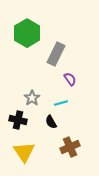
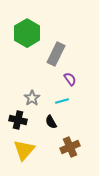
cyan line: moved 1 px right, 2 px up
yellow triangle: moved 2 px up; rotated 15 degrees clockwise
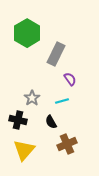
brown cross: moved 3 px left, 3 px up
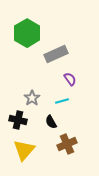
gray rectangle: rotated 40 degrees clockwise
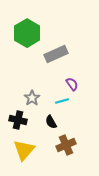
purple semicircle: moved 2 px right, 5 px down
brown cross: moved 1 px left, 1 px down
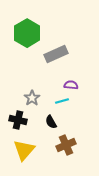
purple semicircle: moved 1 px left, 1 px down; rotated 48 degrees counterclockwise
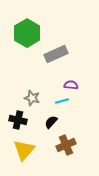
gray star: rotated 21 degrees counterclockwise
black semicircle: rotated 72 degrees clockwise
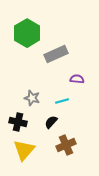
purple semicircle: moved 6 px right, 6 px up
black cross: moved 2 px down
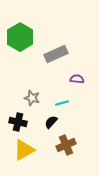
green hexagon: moved 7 px left, 4 px down
cyan line: moved 2 px down
yellow triangle: rotated 20 degrees clockwise
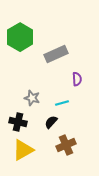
purple semicircle: rotated 80 degrees clockwise
yellow triangle: moved 1 px left
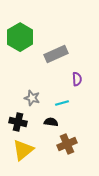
black semicircle: rotated 56 degrees clockwise
brown cross: moved 1 px right, 1 px up
yellow triangle: rotated 10 degrees counterclockwise
